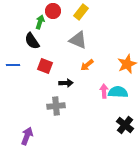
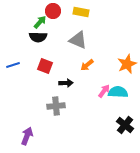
yellow rectangle: rotated 63 degrees clockwise
green arrow: rotated 24 degrees clockwise
black semicircle: moved 6 px right, 4 px up; rotated 54 degrees counterclockwise
blue line: rotated 16 degrees counterclockwise
pink arrow: rotated 40 degrees clockwise
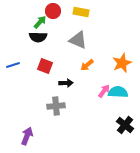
orange star: moved 5 px left, 1 px up
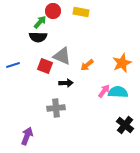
gray triangle: moved 16 px left, 16 px down
gray cross: moved 2 px down
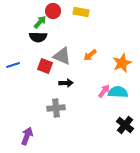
orange arrow: moved 3 px right, 10 px up
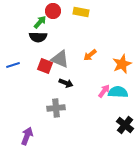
gray triangle: moved 2 px left, 3 px down
orange star: moved 1 px down
black arrow: rotated 24 degrees clockwise
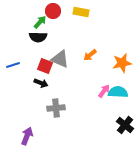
orange star: moved 1 px up; rotated 12 degrees clockwise
black arrow: moved 25 px left
